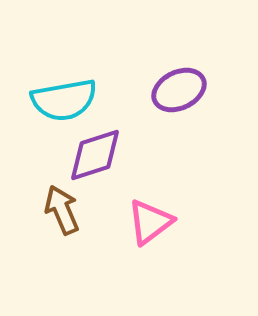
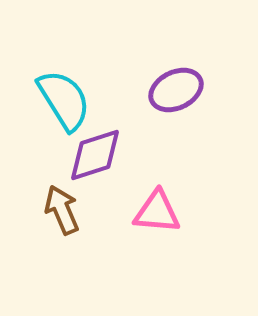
purple ellipse: moved 3 px left
cyan semicircle: rotated 112 degrees counterclockwise
pink triangle: moved 7 px right, 10 px up; rotated 42 degrees clockwise
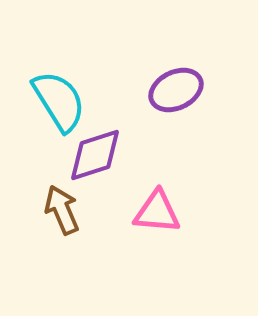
cyan semicircle: moved 5 px left, 1 px down
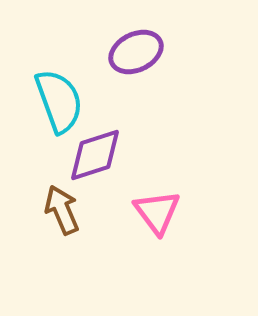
purple ellipse: moved 40 px left, 38 px up
cyan semicircle: rotated 12 degrees clockwise
pink triangle: rotated 48 degrees clockwise
